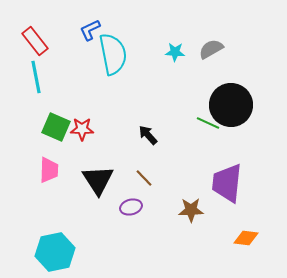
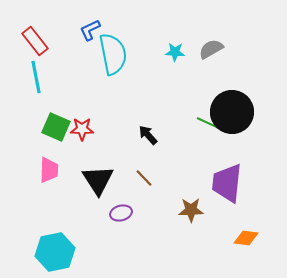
black circle: moved 1 px right, 7 px down
purple ellipse: moved 10 px left, 6 px down
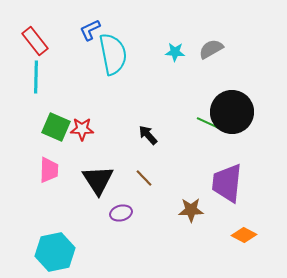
cyan line: rotated 12 degrees clockwise
orange diamond: moved 2 px left, 3 px up; rotated 20 degrees clockwise
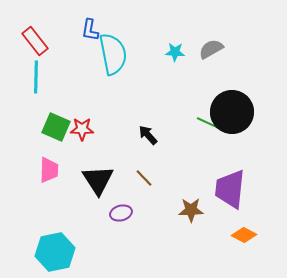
blue L-shape: rotated 55 degrees counterclockwise
purple trapezoid: moved 3 px right, 6 px down
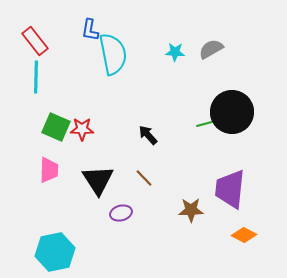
green line: rotated 40 degrees counterclockwise
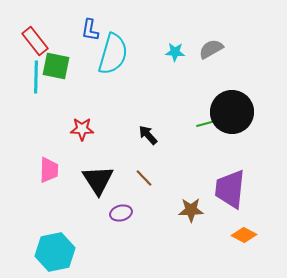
cyan semicircle: rotated 27 degrees clockwise
green square: moved 61 px up; rotated 12 degrees counterclockwise
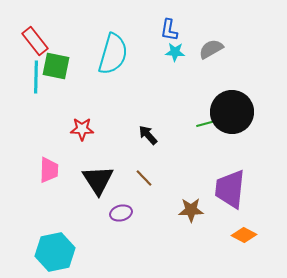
blue L-shape: moved 79 px right
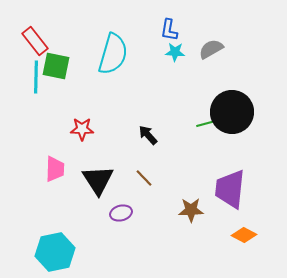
pink trapezoid: moved 6 px right, 1 px up
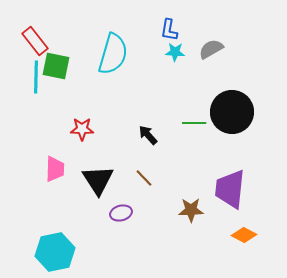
green line: moved 14 px left; rotated 15 degrees clockwise
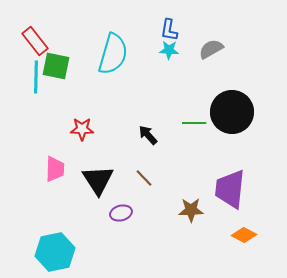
cyan star: moved 6 px left, 2 px up
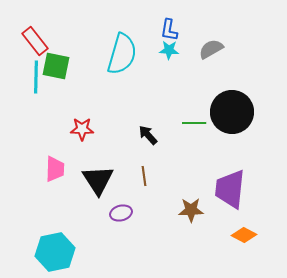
cyan semicircle: moved 9 px right
brown line: moved 2 px up; rotated 36 degrees clockwise
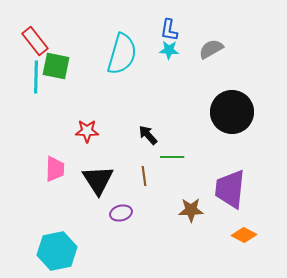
green line: moved 22 px left, 34 px down
red star: moved 5 px right, 2 px down
cyan hexagon: moved 2 px right, 1 px up
